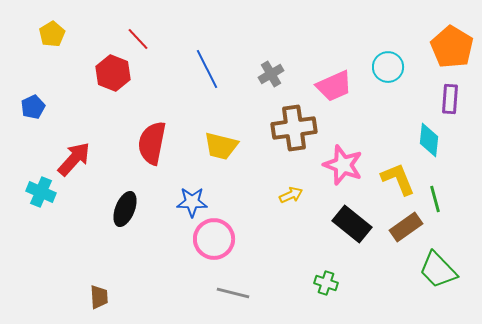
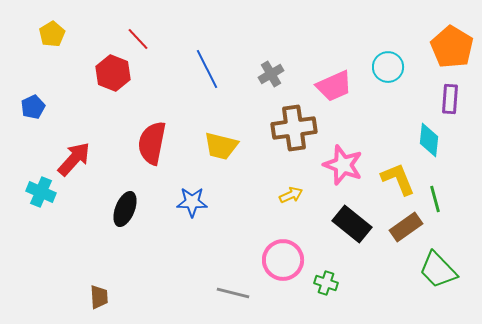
pink circle: moved 69 px right, 21 px down
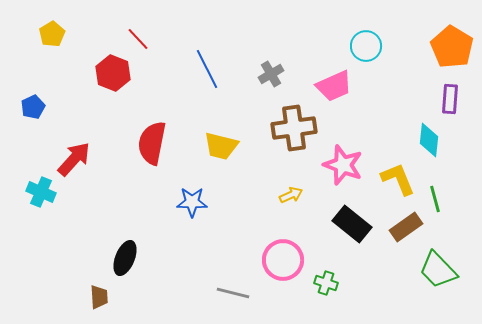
cyan circle: moved 22 px left, 21 px up
black ellipse: moved 49 px down
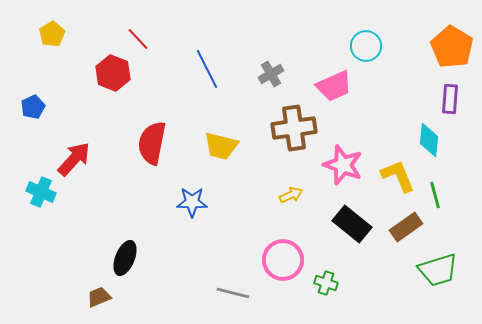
yellow L-shape: moved 3 px up
green line: moved 4 px up
green trapezoid: rotated 63 degrees counterclockwise
brown trapezoid: rotated 110 degrees counterclockwise
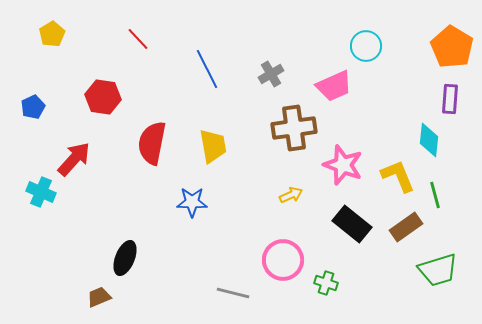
red hexagon: moved 10 px left, 24 px down; rotated 12 degrees counterclockwise
yellow trapezoid: moved 8 px left; rotated 114 degrees counterclockwise
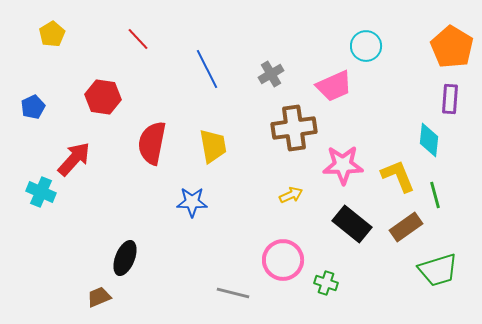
pink star: rotated 21 degrees counterclockwise
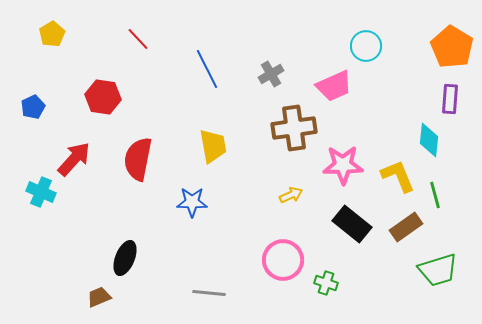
red semicircle: moved 14 px left, 16 px down
gray line: moved 24 px left; rotated 8 degrees counterclockwise
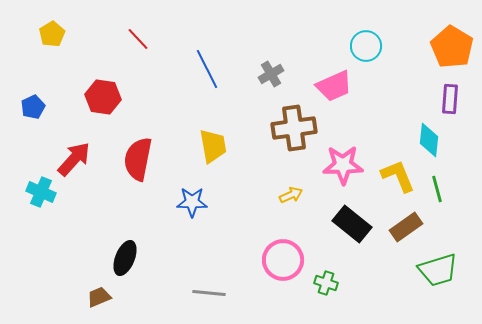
green line: moved 2 px right, 6 px up
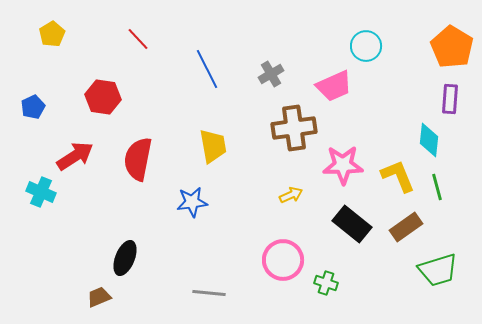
red arrow: moved 1 px right, 3 px up; rotated 15 degrees clockwise
green line: moved 2 px up
blue star: rotated 8 degrees counterclockwise
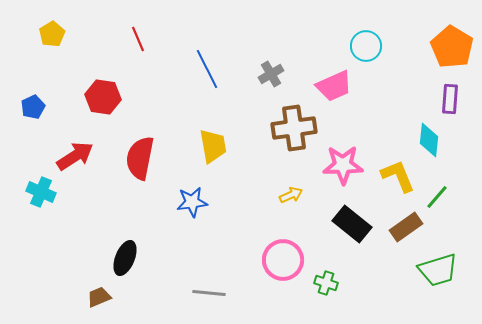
red line: rotated 20 degrees clockwise
red semicircle: moved 2 px right, 1 px up
green line: moved 10 px down; rotated 56 degrees clockwise
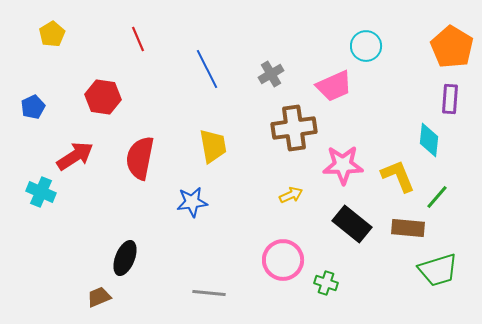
brown rectangle: moved 2 px right, 1 px down; rotated 40 degrees clockwise
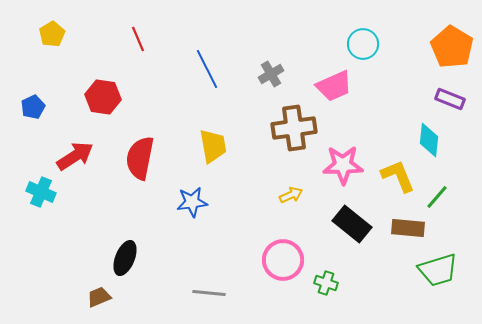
cyan circle: moved 3 px left, 2 px up
purple rectangle: rotated 72 degrees counterclockwise
